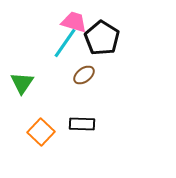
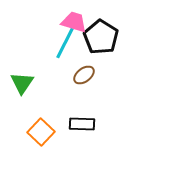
black pentagon: moved 1 px left, 1 px up
cyan line: rotated 8 degrees counterclockwise
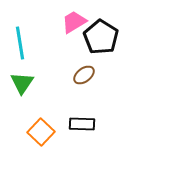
pink trapezoid: rotated 48 degrees counterclockwise
cyan line: moved 45 px left; rotated 36 degrees counterclockwise
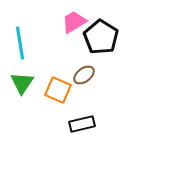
black rectangle: rotated 15 degrees counterclockwise
orange square: moved 17 px right, 42 px up; rotated 20 degrees counterclockwise
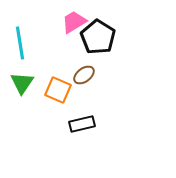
black pentagon: moved 3 px left
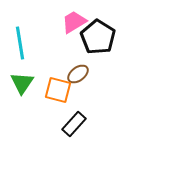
brown ellipse: moved 6 px left, 1 px up
orange square: rotated 8 degrees counterclockwise
black rectangle: moved 8 px left; rotated 35 degrees counterclockwise
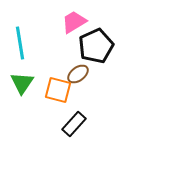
black pentagon: moved 2 px left, 9 px down; rotated 16 degrees clockwise
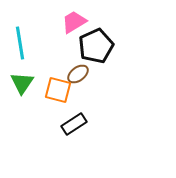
black rectangle: rotated 15 degrees clockwise
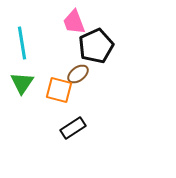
pink trapezoid: rotated 80 degrees counterclockwise
cyan line: moved 2 px right
orange square: moved 1 px right
black rectangle: moved 1 px left, 4 px down
